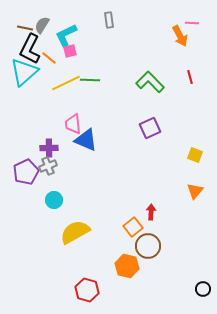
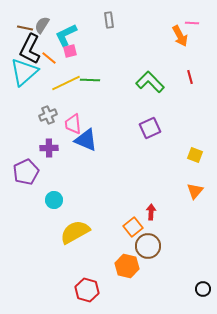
gray cross: moved 51 px up
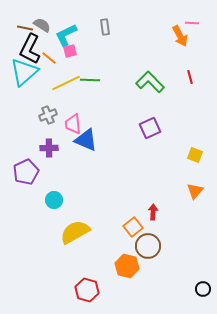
gray rectangle: moved 4 px left, 7 px down
gray semicircle: rotated 90 degrees clockwise
red arrow: moved 2 px right
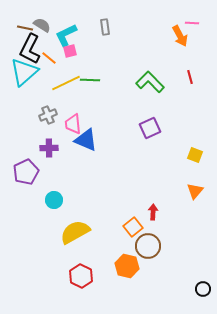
red hexagon: moved 6 px left, 14 px up; rotated 10 degrees clockwise
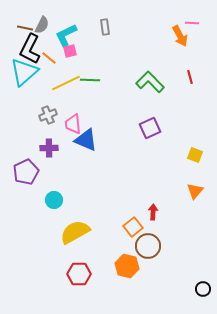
gray semicircle: rotated 84 degrees clockwise
red hexagon: moved 2 px left, 2 px up; rotated 25 degrees counterclockwise
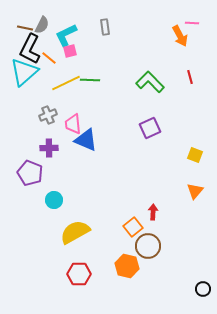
purple pentagon: moved 4 px right, 1 px down; rotated 25 degrees counterclockwise
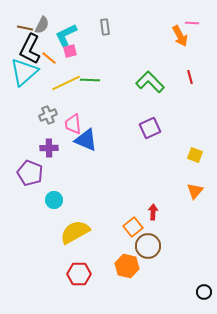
black circle: moved 1 px right, 3 px down
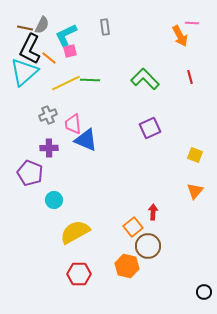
green L-shape: moved 5 px left, 3 px up
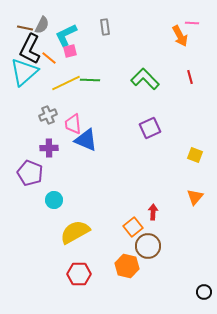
orange triangle: moved 6 px down
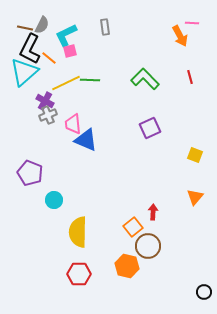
purple cross: moved 4 px left, 47 px up; rotated 30 degrees clockwise
yellow semicircle: moved 3 px right; rotated 60 degrees counterclockwise
